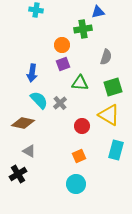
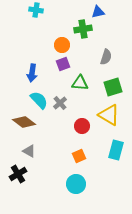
brown diamond: moved 1 px right, 1 px up; rotated 25 degrees clockwise
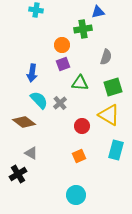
gray triangle: moved 2 px right, 2 px down
cyan circle: moved 11 px down
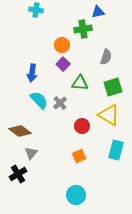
purple square: rotated 24 degrees counterclockwise
brown diamond: moved 4 px left, 9 px down
gray triangle: rotated 40 degrees clockwise
